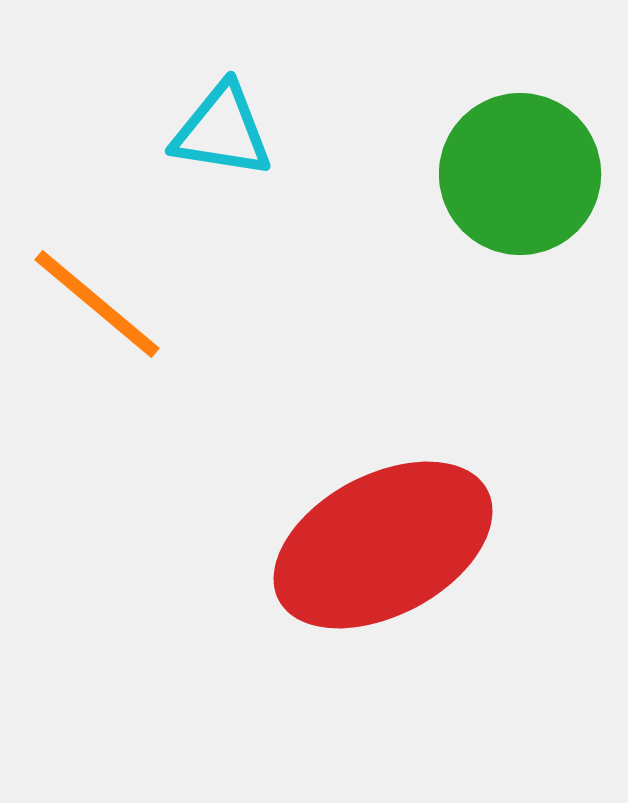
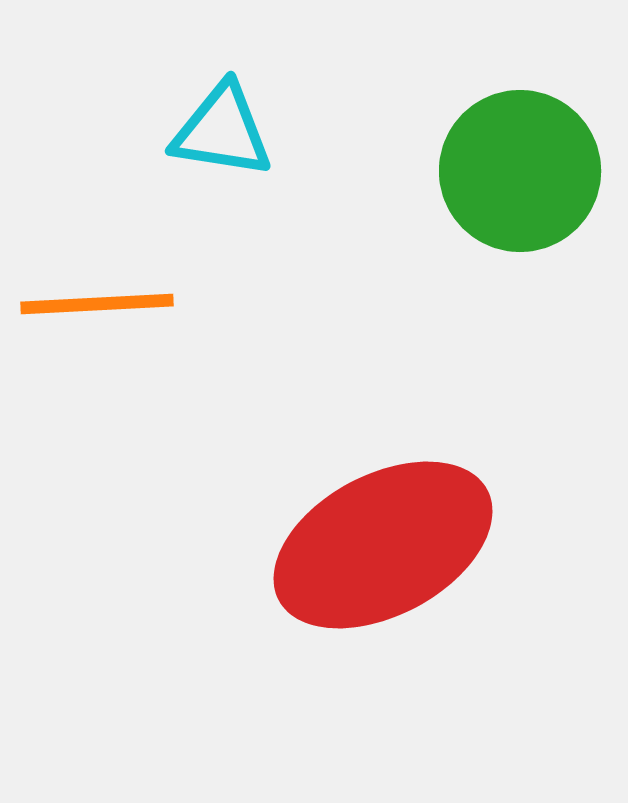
green circle: moved 3 px up
orange line: rotated 43 degrees counterclockwise
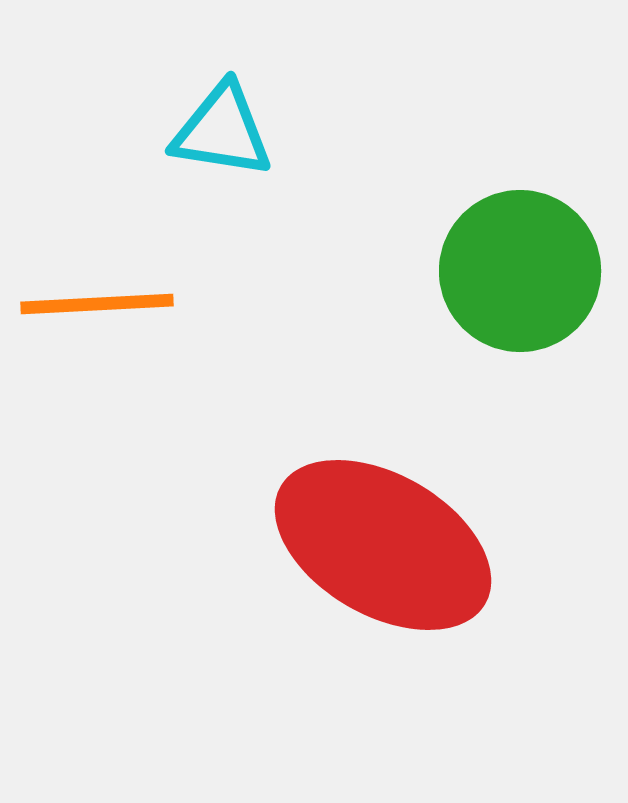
green circle: moved 100 px down
red ellipse: rotated 58 degrees clockwise
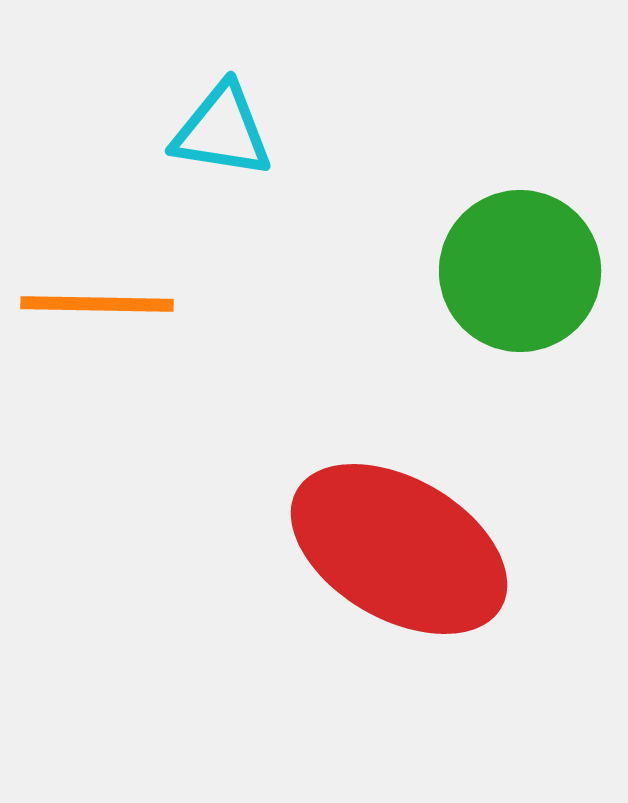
orange line: rotated 4 degrees clockwise
red ellipse: moved 16 px right, 4 px down
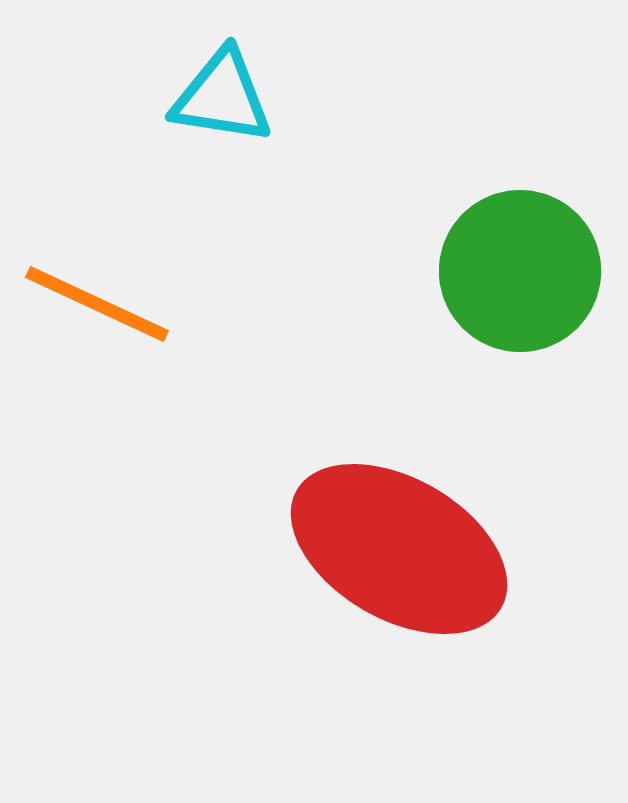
cyan triangle: moved 34 px up
orange line: rotated 24 degrees clockwise
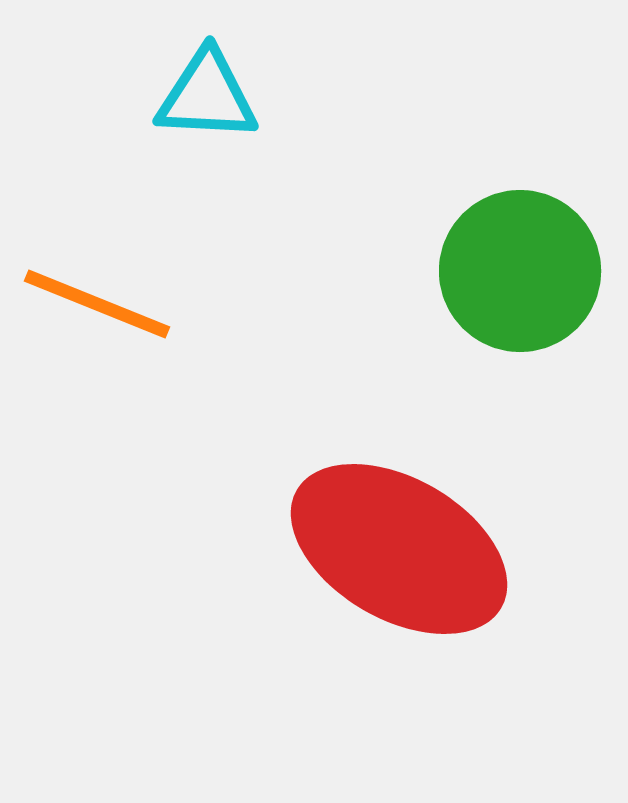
cyan triangle: moved 15 px left, 1 px up; rotated 6 degrees counterclockwise
orange line: rotated 3 degrees counterclockwise
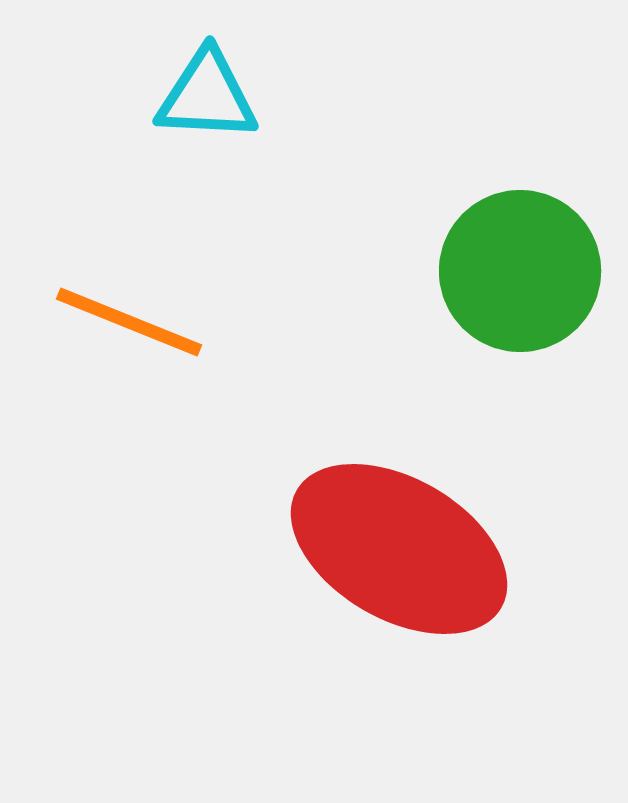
orange line: moved 32 px right, 18 px down
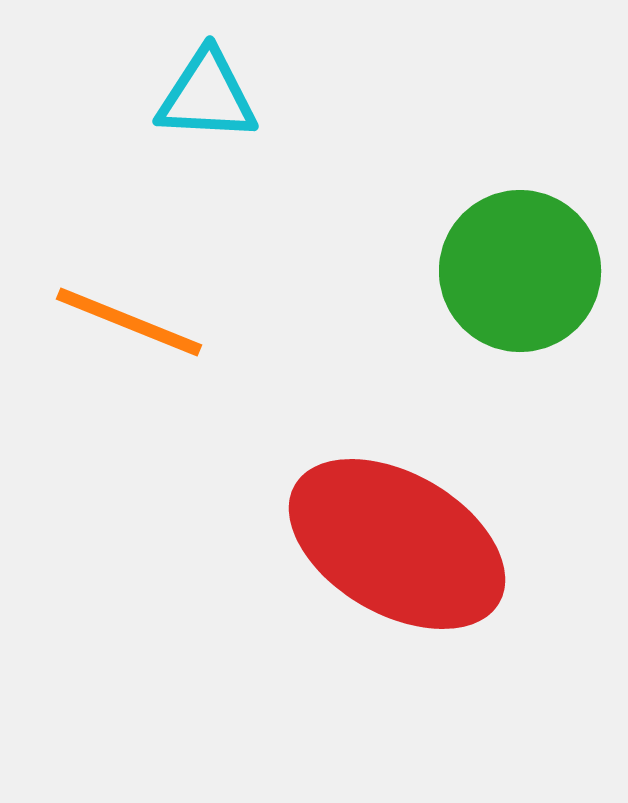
red ellipse: moved 2 px left, 5 px up
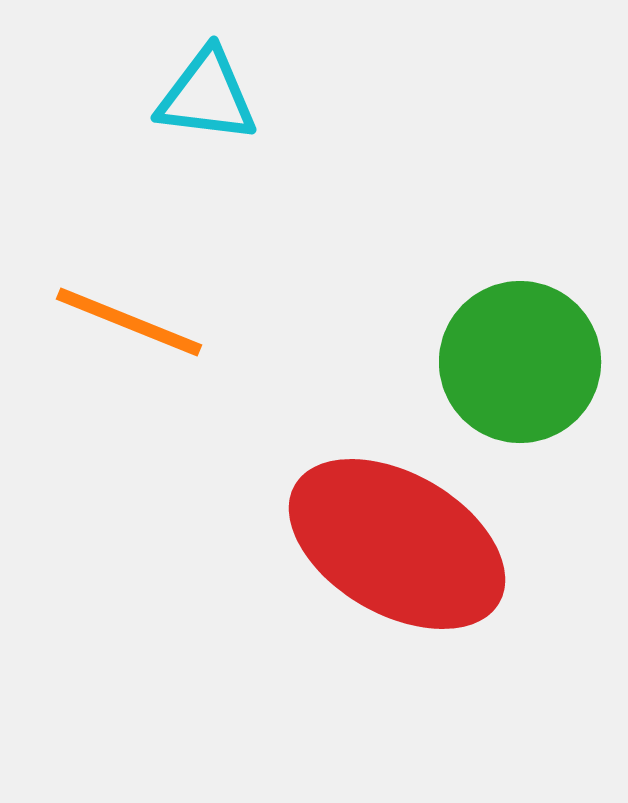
cyan triangle: rotated 4 degrees clockwise
green circle: moved 91 px down
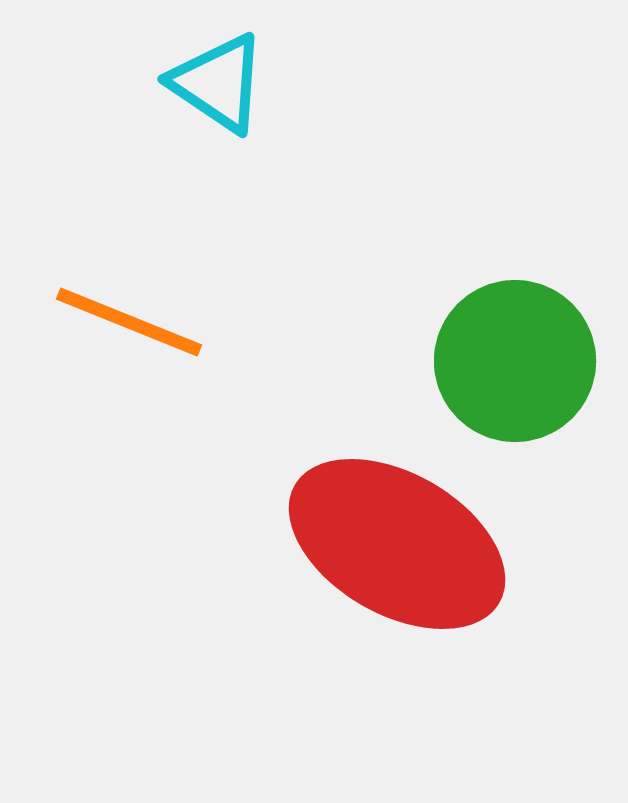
cyan triangle: moved 11 px right, 13 px up; rotated 27 degrees clockwise
green circle: moved 5 px left, 1 px up
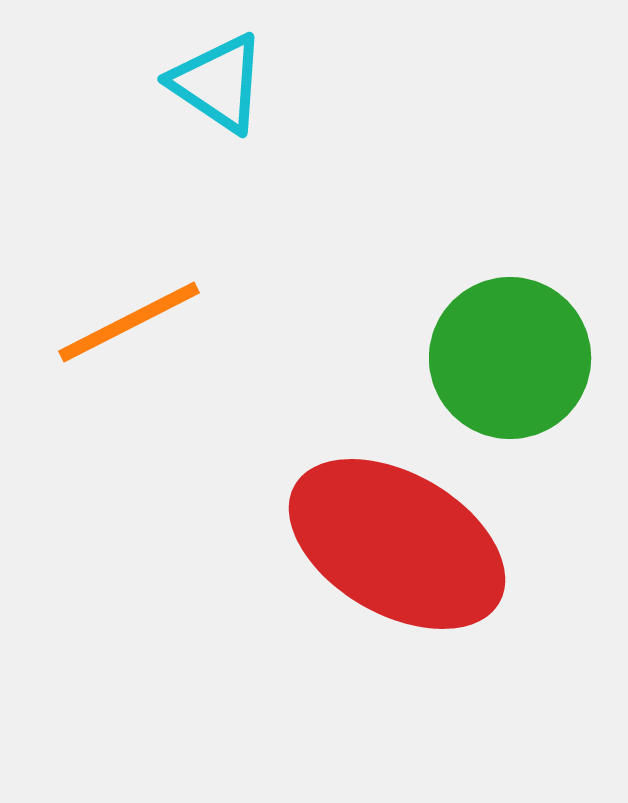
orange line: rotated 49 degrees counterclockwise
green circle: moved 5 px left, 3 px up
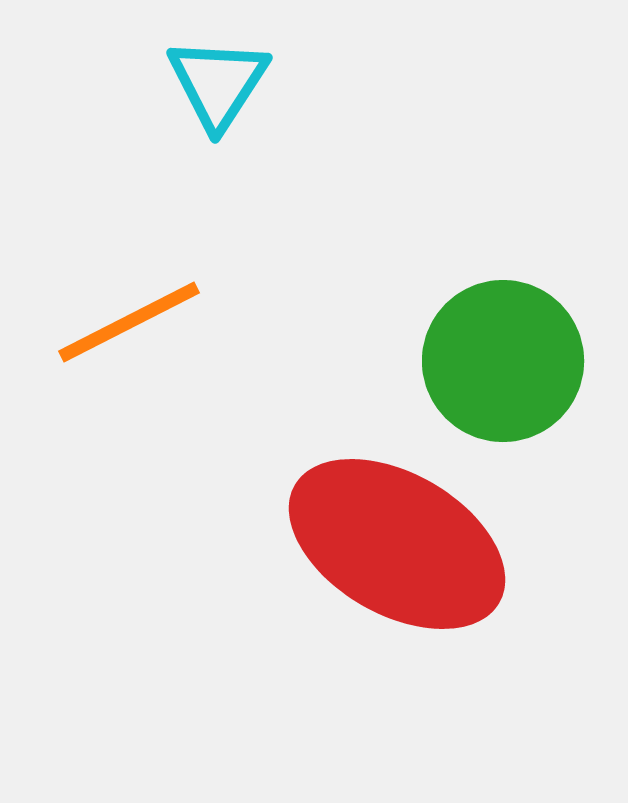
cyan triangle: rotated 29 degrees clockwise
green circle: moved 7 px left, 3 px down
